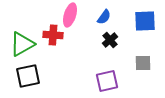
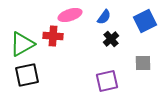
pink ellipse: rotated 55 degrees clockwise
blue square: rotated 25 degrees counterclockwise
red cross: moved 1 px down
black cross: moved 1 px right, 1 px up
black square: moved 1 px left, 1 px up
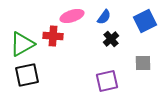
pink ellipse: moved 2 px right, 1 px down
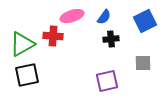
black cross: rotated 35 degrees clockwise
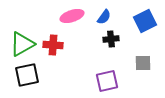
red cross: moved 9 px down
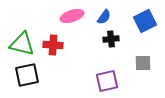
green triangle: rotated 44 degrees clockwise
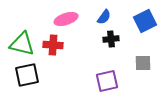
pink ellipse: moved 6 px left, 3 px down
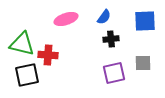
blue square: rotated 25 degrees clockwise
red cross: moved 5 px left, 10 px down
purple square: moved 7 px right, 8 px up
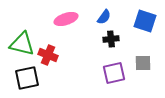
blue square: rotated 20 degrees clockwise
red cross: rotated 18 degrees clockwise
black square: moved 3 px down
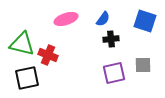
blue semicircle: moved 1 px left, 2 px down
gray square: moved 2 px down
